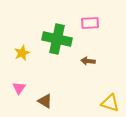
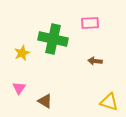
green cross: moved 4 px left
brown arrow: moved 7 px right
yellow triangle: moved 1 px left, 1 px up
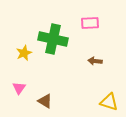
yellow star: moved 2 px right
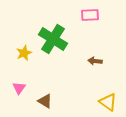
pink rectangle: moved 8 px up
green cross: rotated 20 degrees clockwise
yellow triangle: moved 1 px left; rotated 18 degrees clockwise
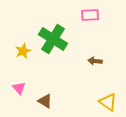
yellow star: moved 1 px left, 2 px up
pink triangle: rotated 16 degrees counterclockwise
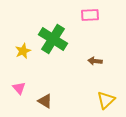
yellow triangle: moved 2 px left, 2 px up; rotated 42 degrees clockwise
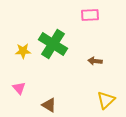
green cross: moved 5 px down
yellow star: rotated 21 degrees clockwise
brown triangle: moved 4 px right, 4 px down
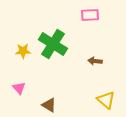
yellow triangle: rotated 36 degrees counterclockwise
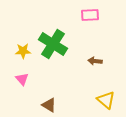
pink triangle: moved 3 px right, 9 px up
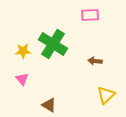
yellow triangle: moved 5 px up; rotated 36 degrees clockwise
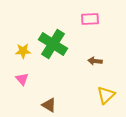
pink rectangle: moved 4 px down
